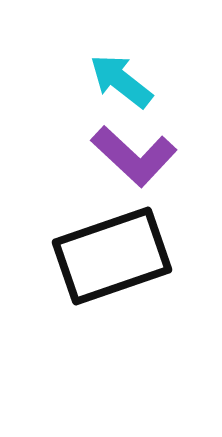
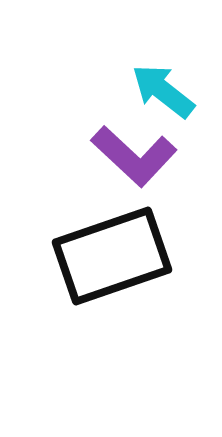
cyan arrow: moved 42 px right, 10 px down
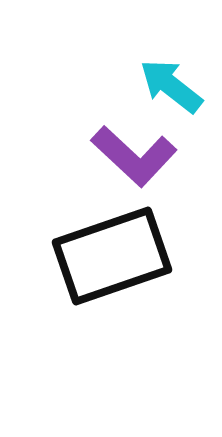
cyan arrow: moved 8 px right, 5 px up
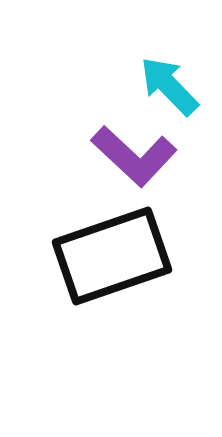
cyan arrow: moved 2 px left; rotated 8 degrees clockwise
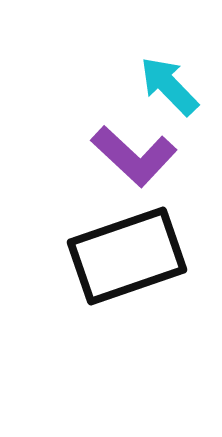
black rectangle: moved 15 px right
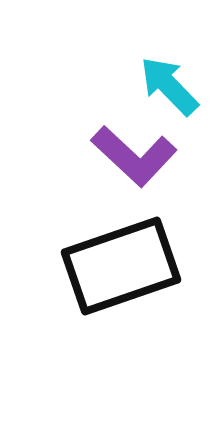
black rectangle: moved 6 px left, 10 px down
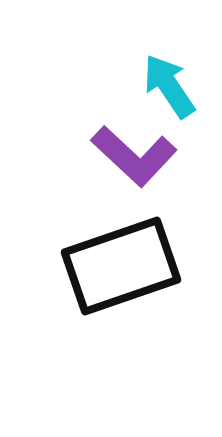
cyan arrow: rotated 10 degrees clockwise
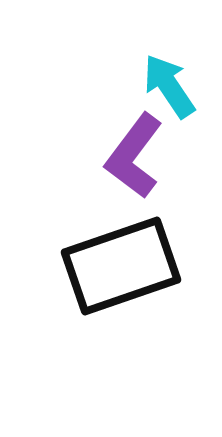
purple L-shape: rotated 84 degrees clockwise
